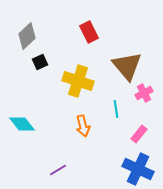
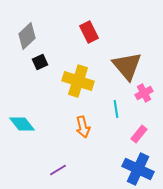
orange arrow: moved 1 px down
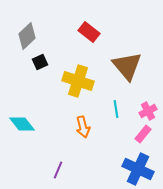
red rectangle: rotated 25 degrees counterclockwise
pink cross: moved 4 px right, 18 px down
pink rectangle: moved 4 px right
purple line: rotated 36 degrees counterclockwise
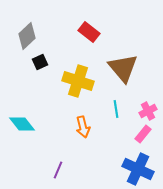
brown triangle: moved 4 px left, 2 px down
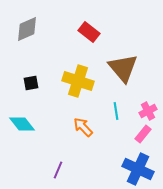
gray diamond: moved 7 px up; rotated 20 degrees clockwise
black square: moved 9 px left, 21 px down; rotated 14 degrees clockwise
cyan line: moved 2 px down
orange arrow: rotated 150 degrees clockwise
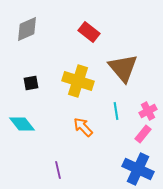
purple line: rotated 36 degrees counterclockwise
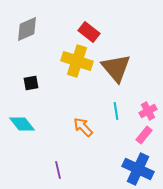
brown triangle: moved 7 px left
yellow cross: moved 1 px left, 20 px up
pink rectangle: moved 1 px right, 1 px down
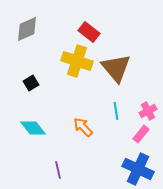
black square: rotated 21 degrees counterclockwise
cyan diamond: moved 11 px right, 4 px down
pink rectangle: moved 3 px left, 1 px up
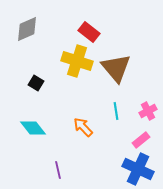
black square: moved 5 px right; rotated 28 degrees counterclockwise
pink rectangle: moved 6 px down; rotated 12 degrees clockwise
